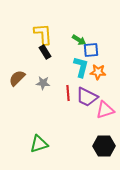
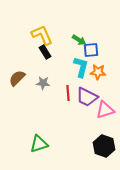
yellow L-shape: moved 1 px left, 1 px down; rotated 20 degrees counterclockwise
black hexagon: rotated 20 degrees clockwise
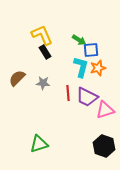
orange star: moved 4 px up; rotated 21 degrees counterclockwise
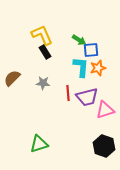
cyan L-shape: rotated 10 degrees counterclockwise
brown semicircle: moved 5 px left
purple trapezoid: rotated 40 degrees counterclockwise
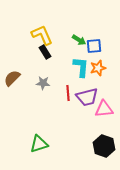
blue square: moved 3 px right, 4 px up
pink triangle: moved 1 px left, 1 px up; rotated 12 degrees clockwise
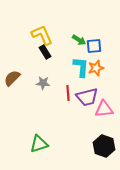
orange star: moved 2 px left
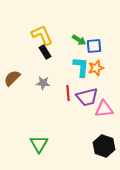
green triangle: rotated 42 degrees counterclockwise
